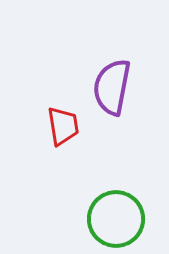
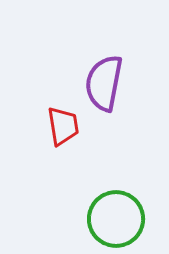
purple semicircle: moved 8 px left, 4 px up
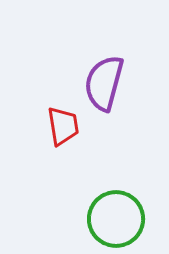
purple semicircle: rotated 4 degrees clockwise
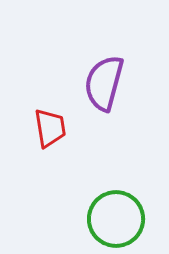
red trapezoid: moved 13 px left, 2 px down
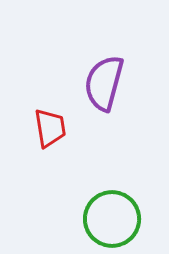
green circle: moved 4 px left
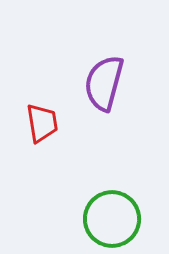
red trapezoid: moved 8 px left, 5 px up
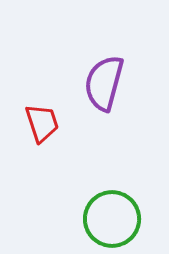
red trapezoid: rotated 9 degrees counterclockwise
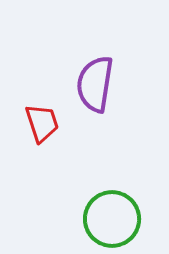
purple semicircle: moved 9 px left, 1 px down; rotated 6 degrees counterclockwise
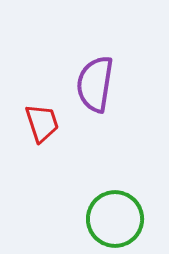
green circle: moved 3 px right
